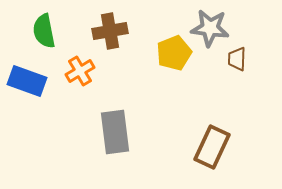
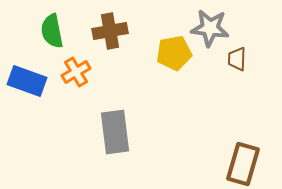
green semicircle: moved 8 px right
yellow pentagon: rotated 12 degrees clockwise
orange cross: moved 4 px left, 1 px down
brown rectangle: moved 31 px right, 17 px down; rotated 9 degrees counterclockwise
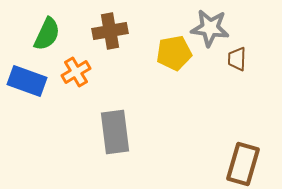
green semicircle: moved 5 px left, 3 px down; rotated 144 degrees counterclockwise
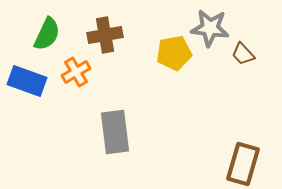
brown cross: moved 5 px left, 4 px down
brown trapezoid: moved 6 px right, 5 px up; rotated 45 degrees counterclockwise
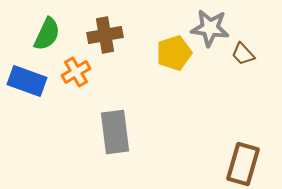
yellow pentagon: rotated 8 degrees counterclockwise
